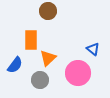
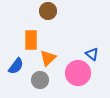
blue triangle: moved 1 px left, 5 px down
blue semicircle: moved 1 px right, 1 px down
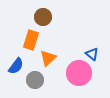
brown circle: moved 5 px left, 6 px down
orange rectangle: rotated 18 degrees clockwise
pink circle: moved 1 px right
gray circle: moved 5 px left
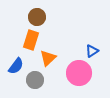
brown circle: moved 6 px left
blue triangle: moved 3 px up; rotated 48 degrees clockwise
